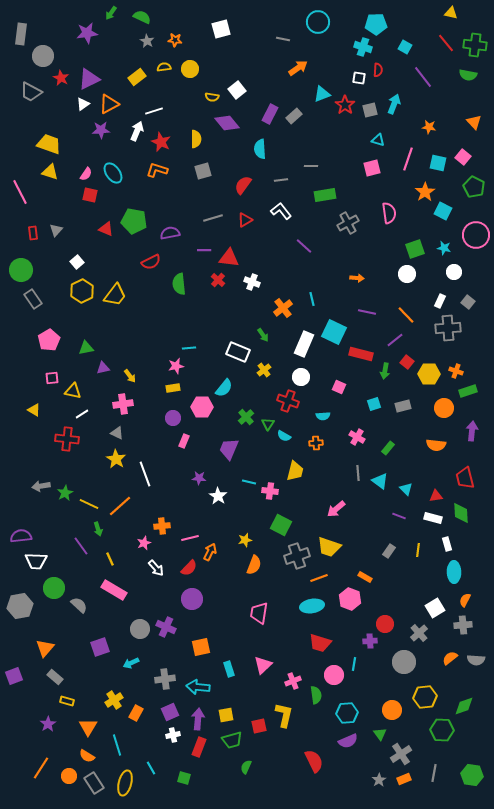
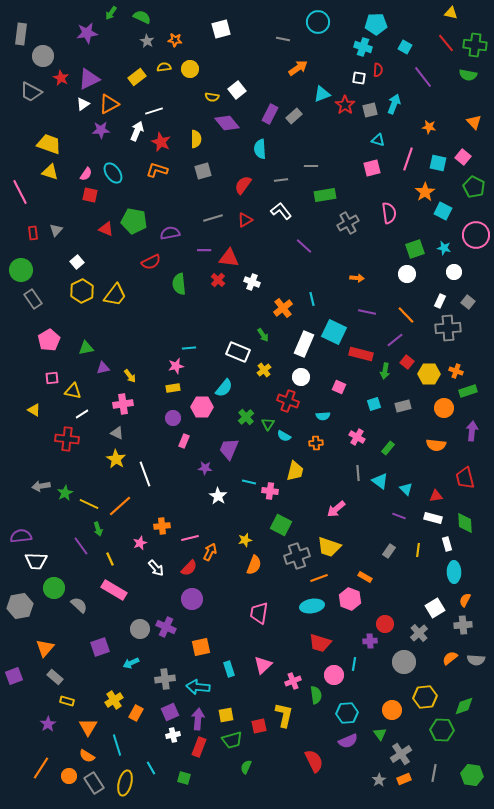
purple star at (199, 478): moved 6 px right, 10 px up
green diamond at (461, 513): moved 4 px right, 10 px down
pink star at (144, 543): moved 4 px left
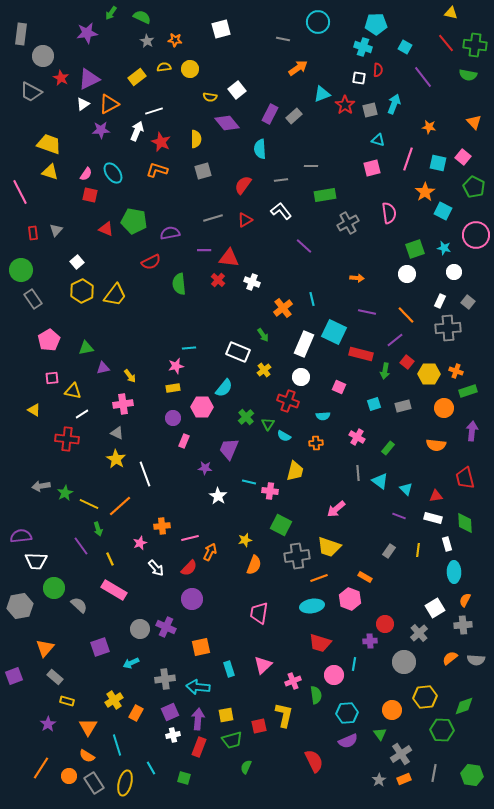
yellow semicircle at (212, 97): moved 2 px left
gray cross at (297, 556): rotated 10 degrees clockwise
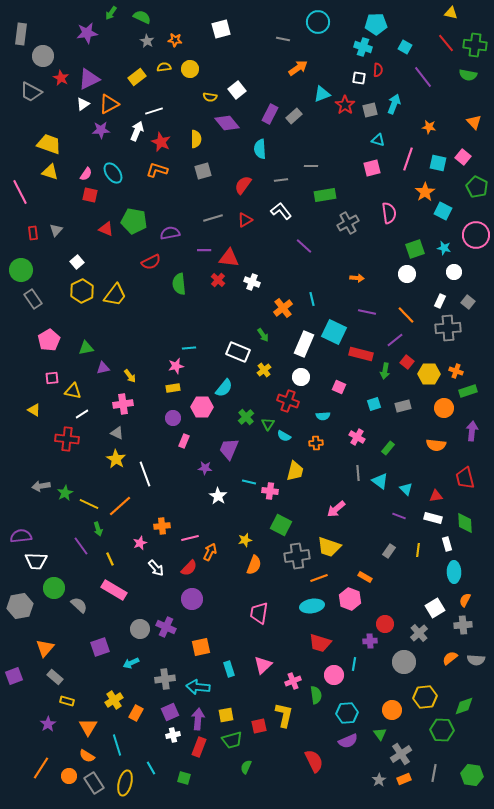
green pentagon at (474, 187): moved 3 px right
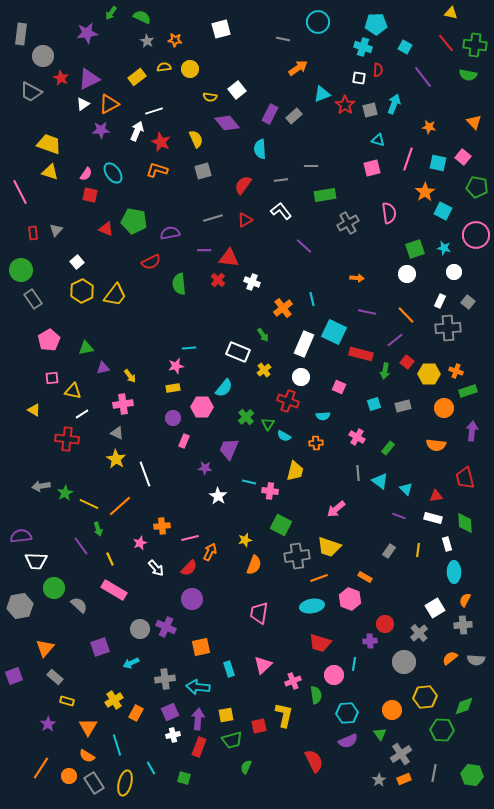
yellow semicircle at (196, 139): rotated 24 degrees counterclockwise
green pentagon at (477, 187): rotated 15 degrees counterclockwise
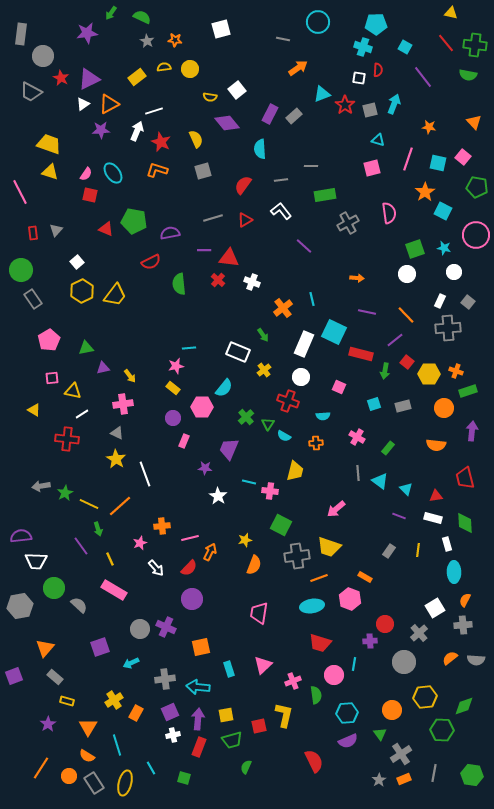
yellow rectangle at (173, 388): rotated 48 degrees clockwise
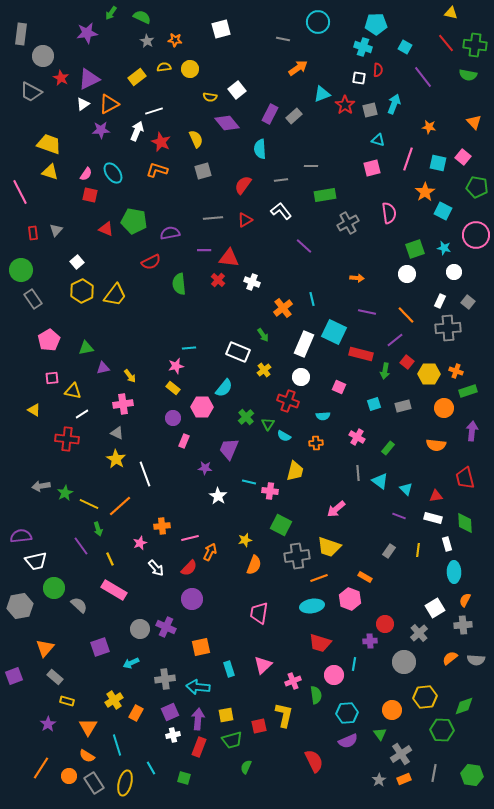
gray line at (213, 218): rotated 12 degrees clockwise
white trapezoid at (36, 561): rotated 15 degrees counterclockwise
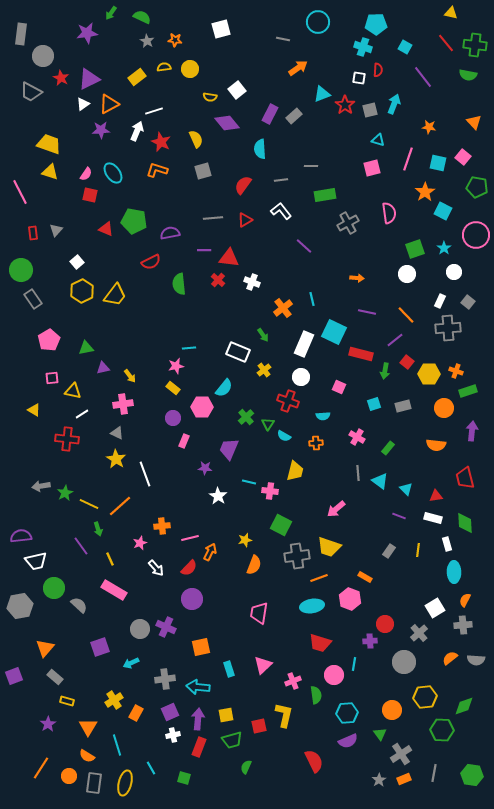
cyan star at (444, 248): rotated 24 degrees clockwise
gray rectangle at (94, 783): rotated 40 degrees clockwise
